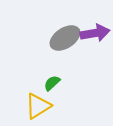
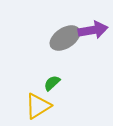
purple arrow: moved 2 px left, 3 px up
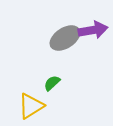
yellow triangle: moved 7 px left
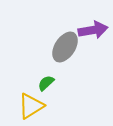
gray ellipse: moved 9 px down; rotated 24 degrees counterclockwise
green semicircle: moved 6 px left
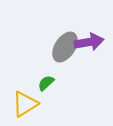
purple arrow: moved 4 px left, 12 px down
yellow triangle: moved 6 px left, 2 px up
